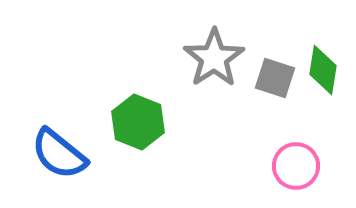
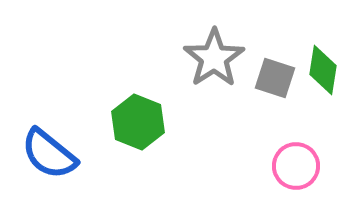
blue semicircle: moved 10 px left
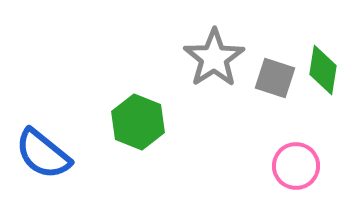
blue semicircle: moved 6 px left
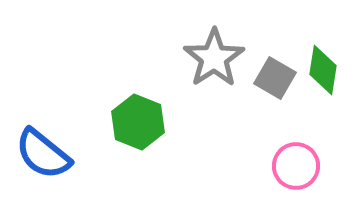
gray square: rotated 12 degrees clockwise
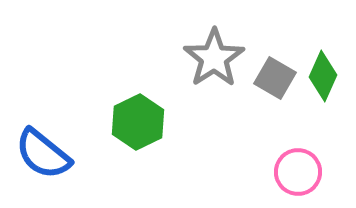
green diamond: moved 6 px down; rotated 15 degrees clockwise
green hexagon: rotated 12 degrees clockwise
pink circle: moved 2 px right, 6 px down
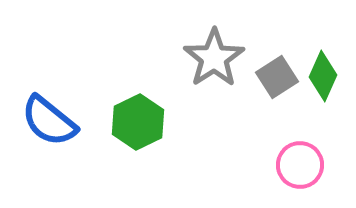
gray square: moved 2 px right, 1 px up; rotated 27 degrees clockwise
blue semicircle: moved 6 px right, 33 px up
pink circle: moved 2 px right, 7 px up
